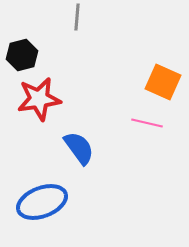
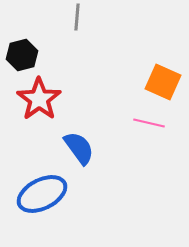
red star: rotated 27 degrees counterclockwise
pink line: moved 2 px right
blue ellipse: moved 8 px up; rotated 6 degrees counterclockwise
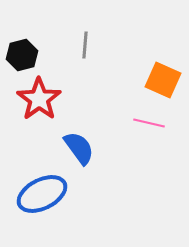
gray line: moved 8 px right, 28 px down
orange square: moved 2 px up
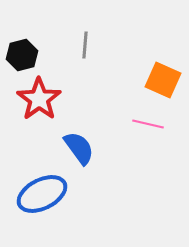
pink line: moved 1 px left, 1 px down
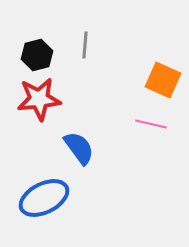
black hexagon: moved 15 px right
red star: rotated 30 degrees clockwise
pink line: moved 3 px right
blue ellipse: moved 2 px right, 4 px down
